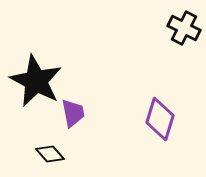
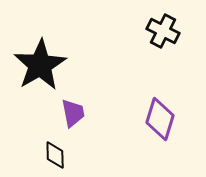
black cross: moved 21 px left, 3 px down
black star: moved 4 px right, 16 px up; rotated 14 degrees clockwise
black diamond: moved 5 px right, 1 px down; rotated 40 degrees clockwise
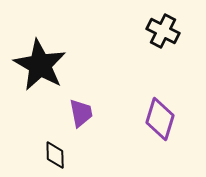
black star: rotated 12 degrees counterclockwise
purple trapezoid: moved 8 px right
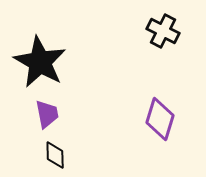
black star: moved 3 px up
purple trapezoid: moved 34 px left, 1 px down
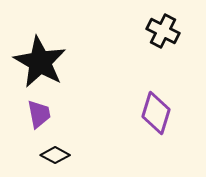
purple trapezoid: moved 8 px left
purple diamond: moved 4 px left, 6 px up
black diamond: rotated 60 degrees counterclockwise
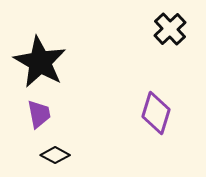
black cross: moved 7 px right, 2 px up; rotated 20 degrees clockwise
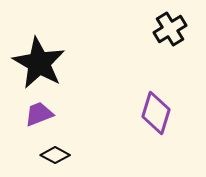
black cross: rotated 12 degrees clockwise
black star: moved 1 px left, 1 px down
purple trapezoid: rotated 100 degrees counterclockwise
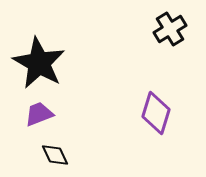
black diamond: rotated 36 degrees clockwise
